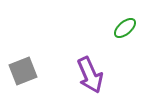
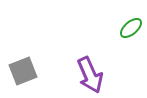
green ellipse: moved 6 px right
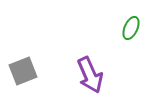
green ellipse: rotated 25 degrees counterclockwise
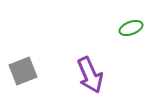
green ellipse: rotated 45 degrees clockwise
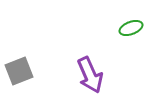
gray square: moved 4 px left
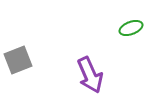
gray square: moved 1 px left, 11 px up
